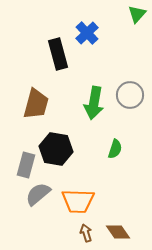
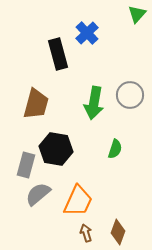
orange trapezoid: rotated 68 degrees counterclockwise
brown diamond: rotated 55 degrees clockwise
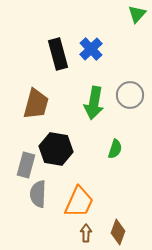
blue cross: moved 4 px right, 16 px down
gray semicircle: rotated 48 degrees counterclockwise
orange trapezoid: moved 1 px right, 1 px down
brown arrow: rotated 18 degrees clockwise
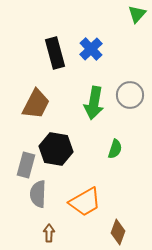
black rectangle: moved 3 px left, 1 px up
brown trapezoid: rotated 12 degrees clockwise
orange trapezoid: moved 6 px right; rotated 36 degrees clockwise
brown arrow: moved 37 px left
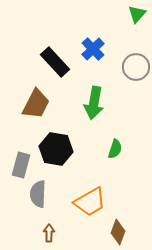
blue cross: moved 2 px right
black rectangle: moved 9 px down; rotated 28 degrees counterclockwise
gray circle: moved 6 px right, 28 px up
gray rectangle: moved 5 px left
orange trapezoid: moved 5 px right
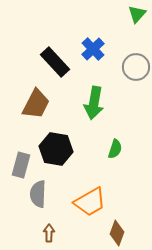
brown diamond: moved 1 px left, 1 px down
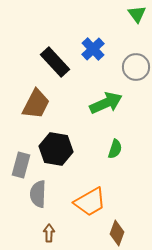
green triangle: rotated 18 degrees counterclockwise
green arrow: moved 12 px right; rotated 124 degrees counterclockwise
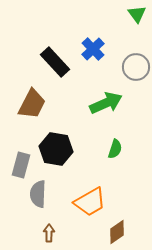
brown trapezoid: moved 4 px left
brown diamond: moved 1 px up; rotated 35 degrees clockwise
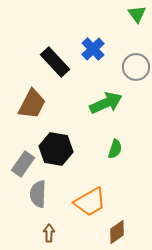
gray rectangle: moved 2 px right, 1 px up; rotated 20 degrees clockwise
